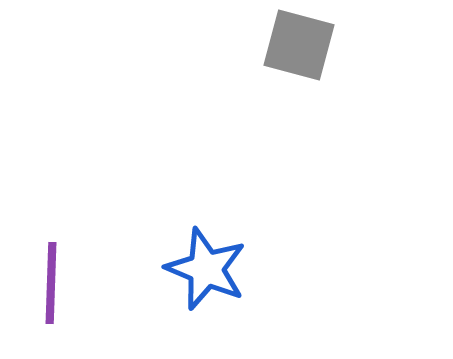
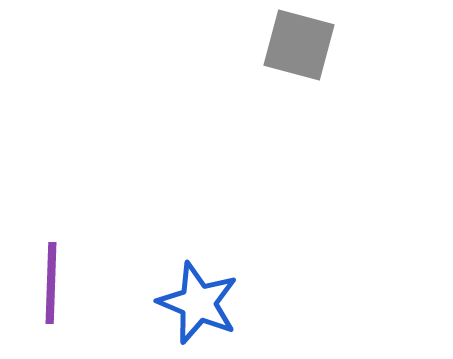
blue star: moved 8 px left, 34 px down
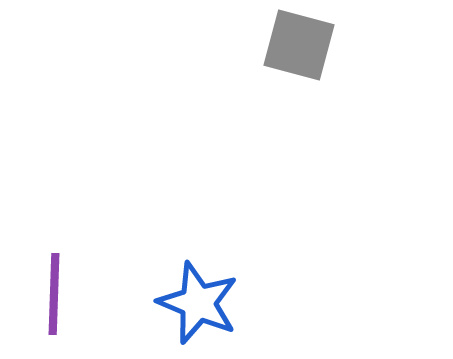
purple line: moved 3 px right, 11 px down
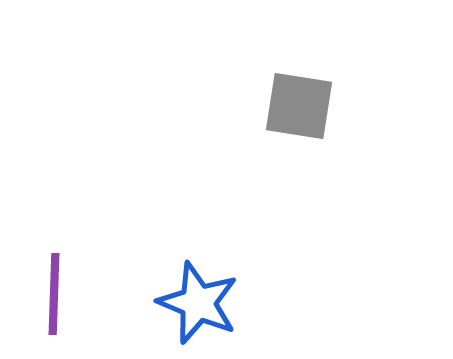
gray square: moved 61 px down; rotated 6 degrees counterclockwise
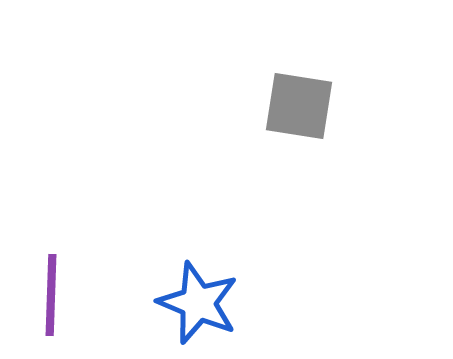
purple line: moved 3 px left, 1 px down
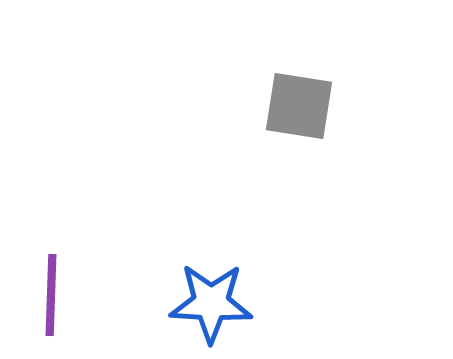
blue star: moved 13 px right; rotated 20 degrees counterclockwise
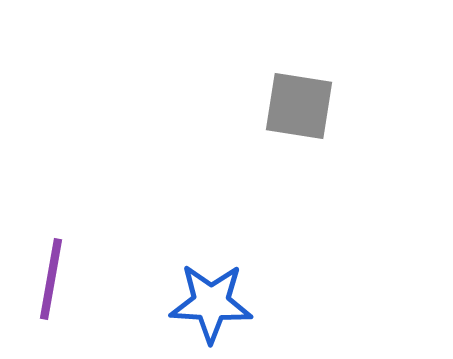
purple line: moved 16 px up; rotated 8 degrees clockwise
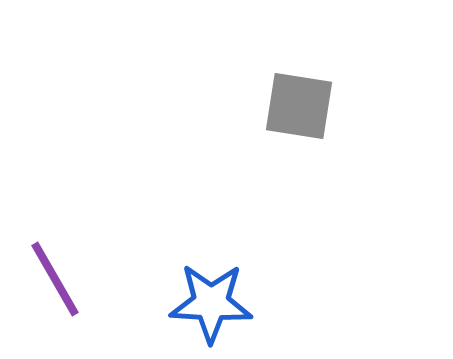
purple line: moved 4 px right; rotated 40 degrees counterclockwise
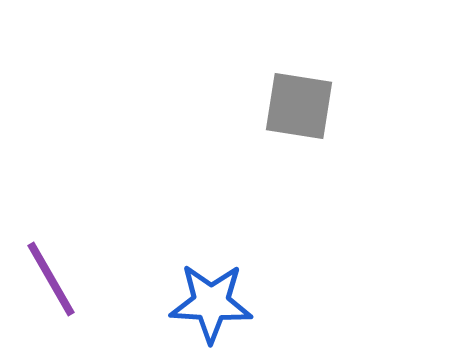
purple line: moved 4 px left
